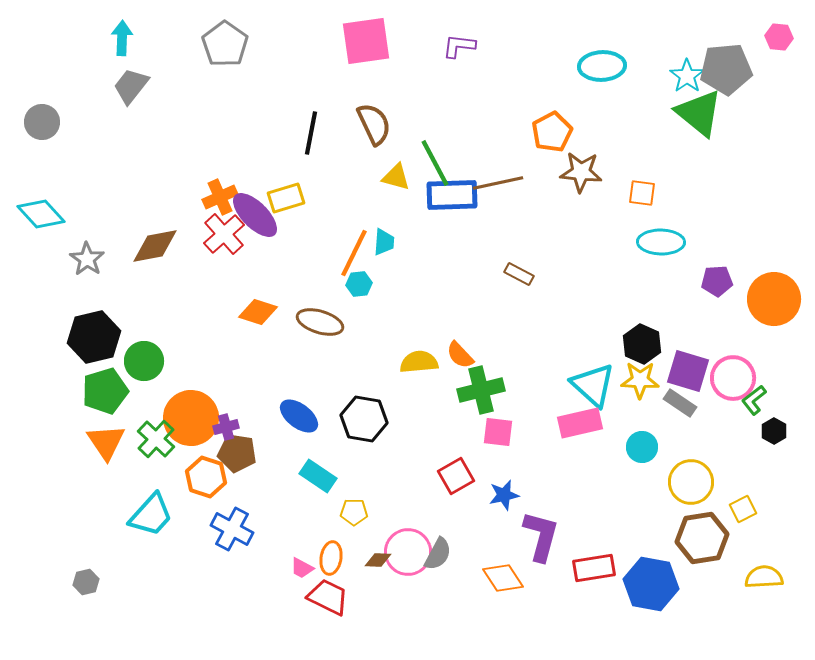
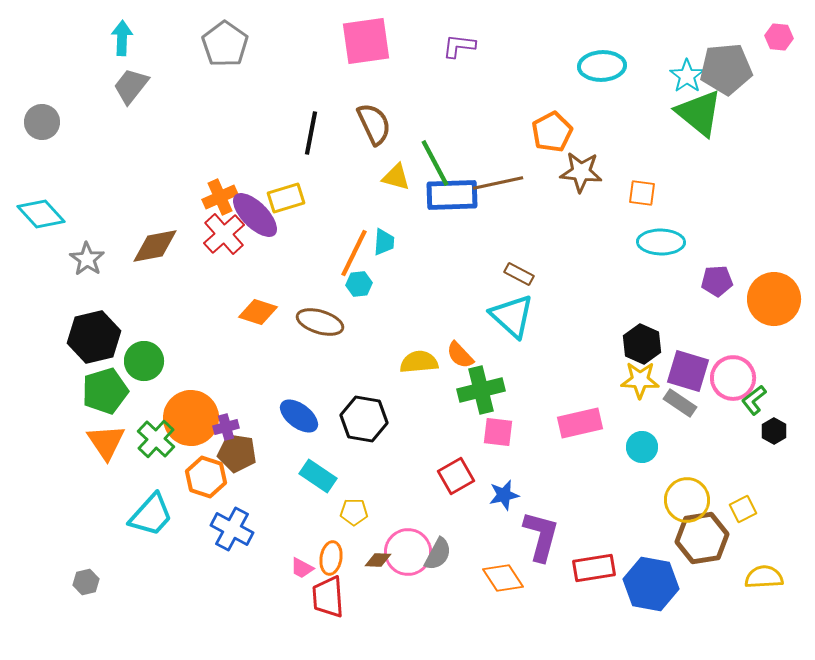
cyan triangle at (593, 385): moved 81 px left, 69 px up
yellow circle at (691, 482): moved 4 px left, 18 px down
red trapezoid at (328, 597): rotated 120 degrees counterclockwise
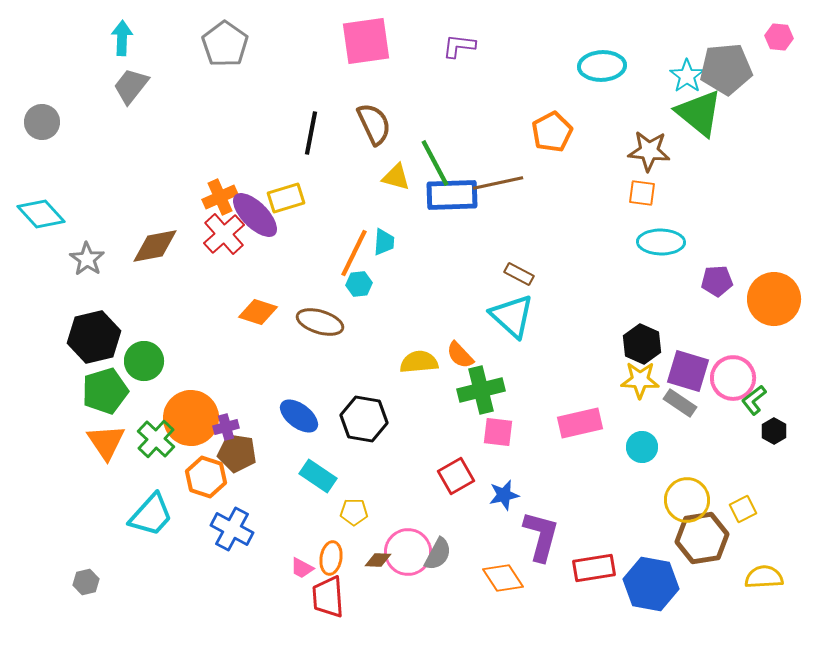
brown star at (581, 172): moved 68 px right, 21 px up
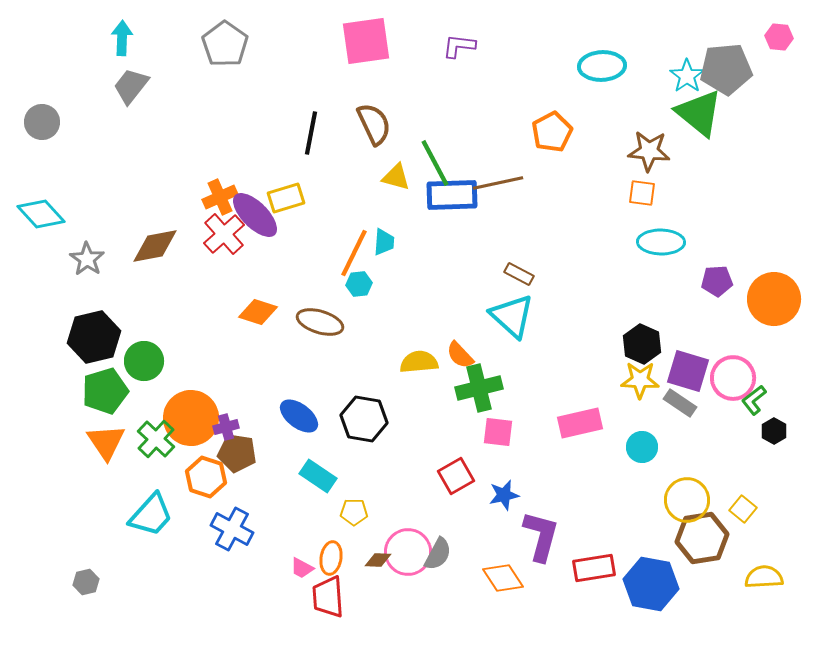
green cross at (481, 390): moved 2 px left, 2 px up
yellow square at (743, 509): rotated 24 degrees counterclockwise
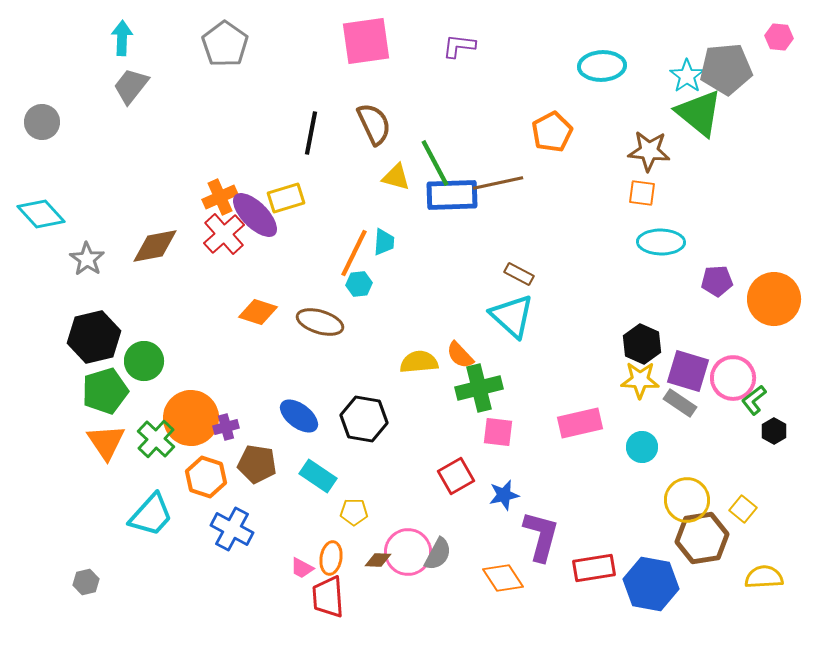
brown pentagon at (237, 453): moved 20 px right, 11 px down
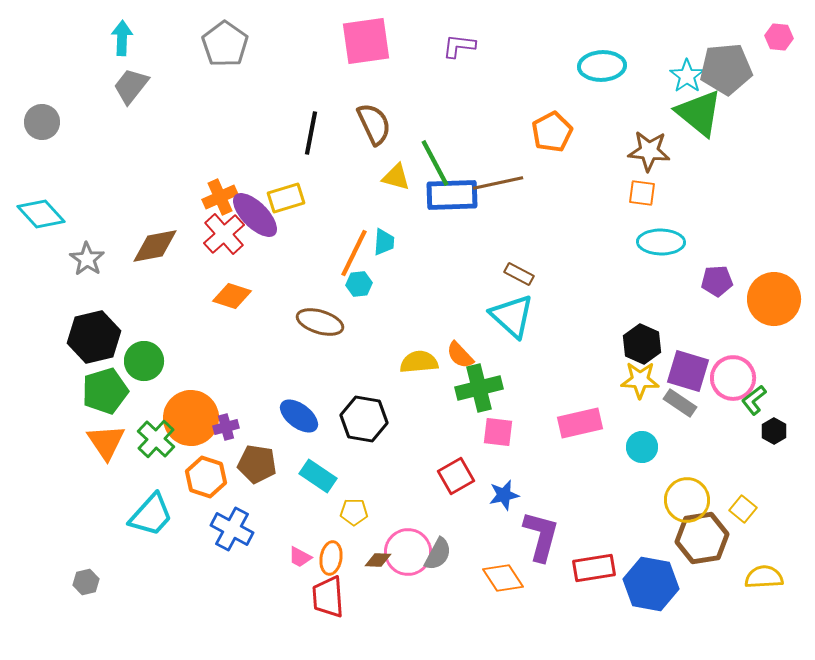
orange diamond at (258, 312): moved 26 px left, 16 px up
pink trapezoid at (302, 568): moved 2 px left, 11 px up
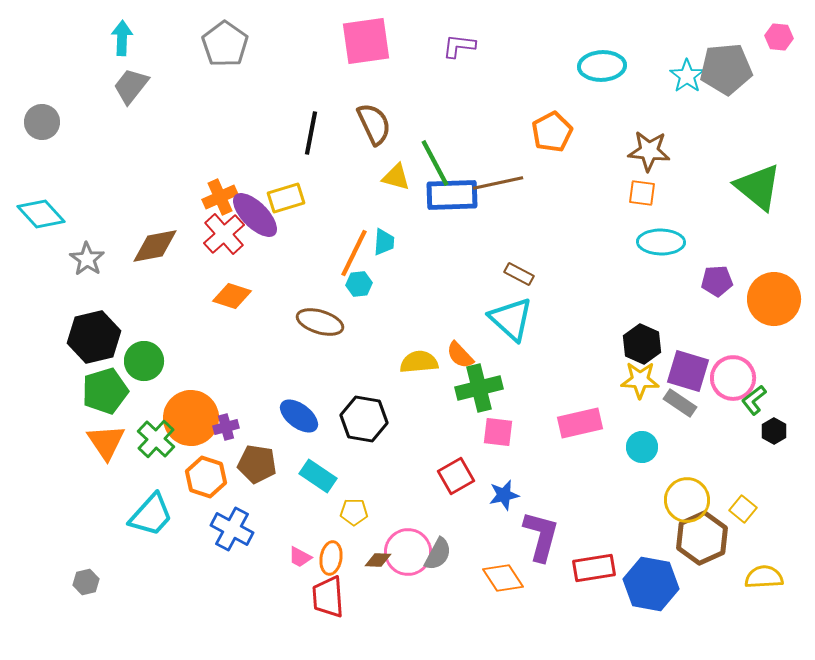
green triangle at (699, 113): moved 59 px right, 74 px down
cyan triangle at (512, 316): moved 1 px left, 3 px down
brown hexagon at (702, 538): rotated 15 degrees counterclockwise
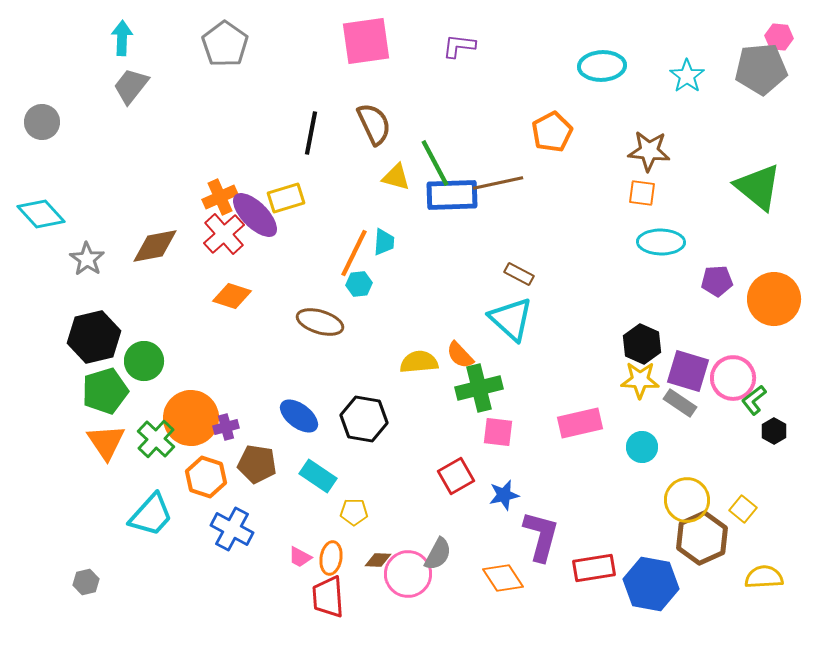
gray pentagon at (726, 69): moved 35 px right
pink circle at (408, 552): moved 22 px down
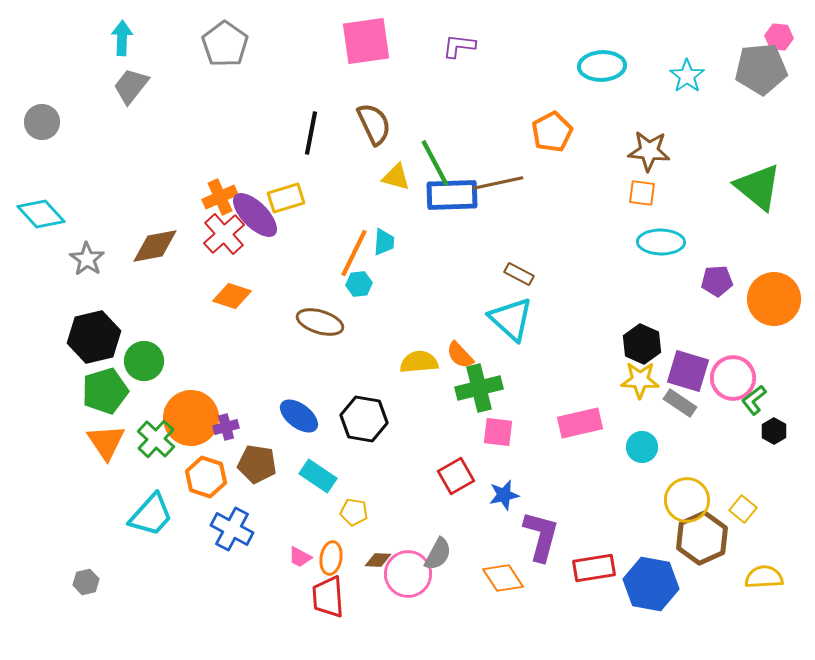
yellow pentagon at (354, 512): rotated 8 degrees clockwise
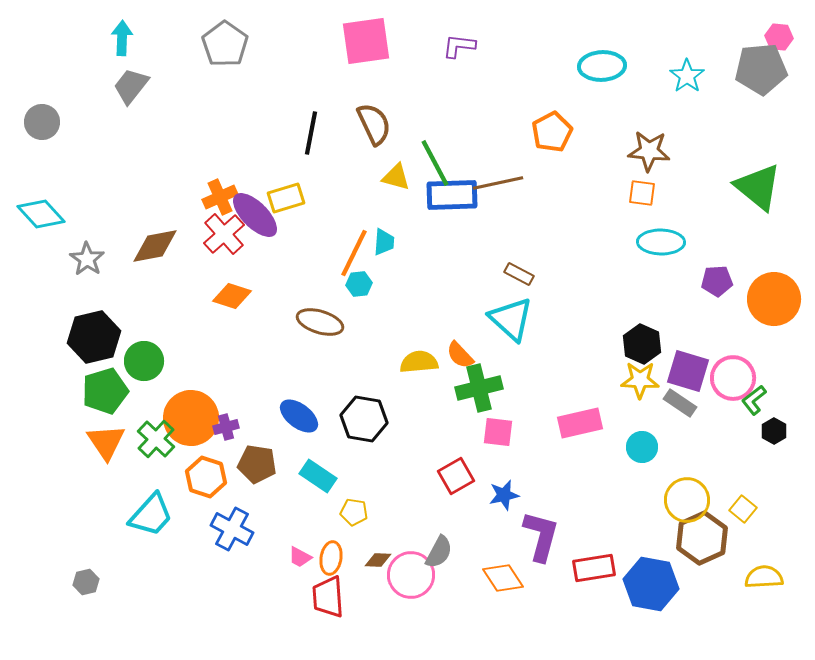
gray semicircle at (438, 554): moved 1 px right, 2 px up
pink circle at (408, 574): moved 3 px right, 1 px down
